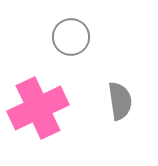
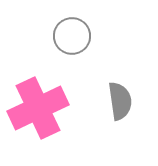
gray circle: moved 1 px right, 1 px up
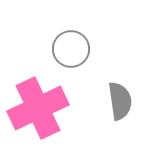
gray circle: moved 1 px left, 13 px down
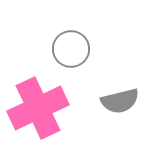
gray semicircle: rotated 84 degrees clockwise
